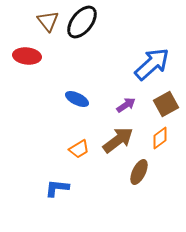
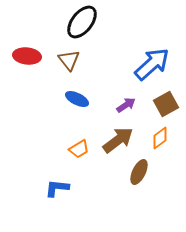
brown triangle: moved 21 px right, 39 px down
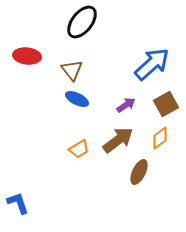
brown triangle: moved 3 px right, 10 px down
blue L-shape: moved 39 px left, 15 px down; rotated 65 degrees clockwise
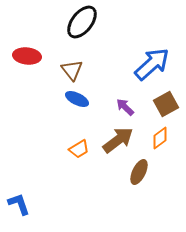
purple arrow: moved 1 px left, 2 px down; rotated 102 degrees counterclockwise
blue L-shape: moved 1 px right, 1 px down
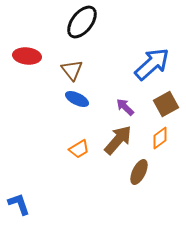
brown arrow: rotated 12 degrees counterclockwise
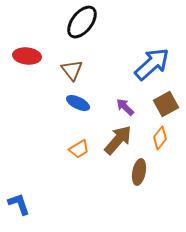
blue ellipse: moved 1 px right, 4 px down
orange diamond: rotated 15 degrees counterclockwise
brown ellipse: rotated 15 degrees counterclockwise
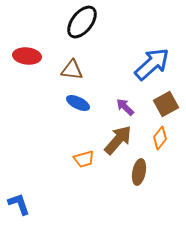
brown triangle: rotated 45 degrees counterclockwise
orange trapezoid: moved 5 px right, 10 px down; rotated 15 degrees clockwise
